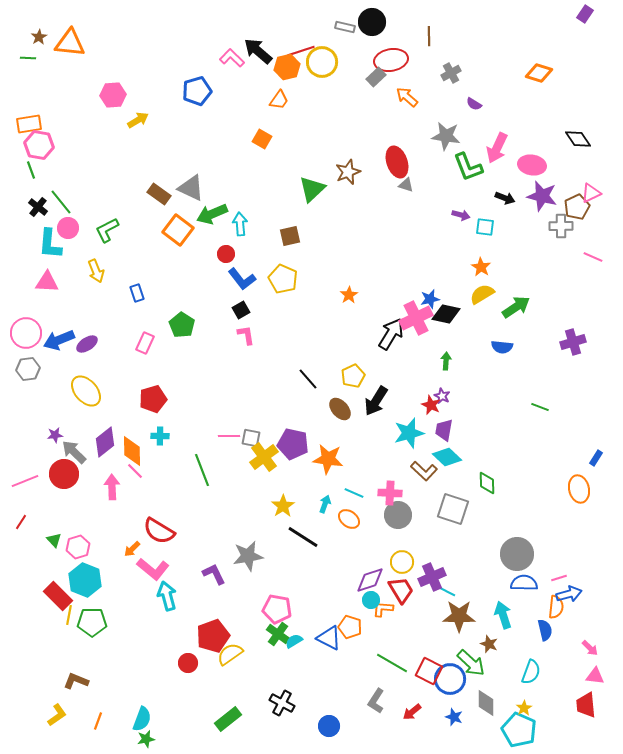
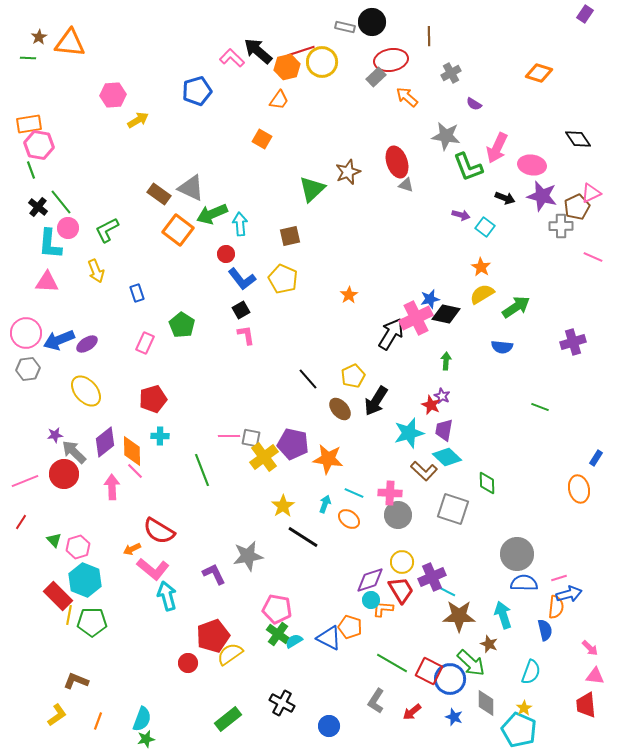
cyan square at (485, 227): rotated 30 degrees clockwise
orange arrow at (132, 549): rotated 18 degrees clockwise
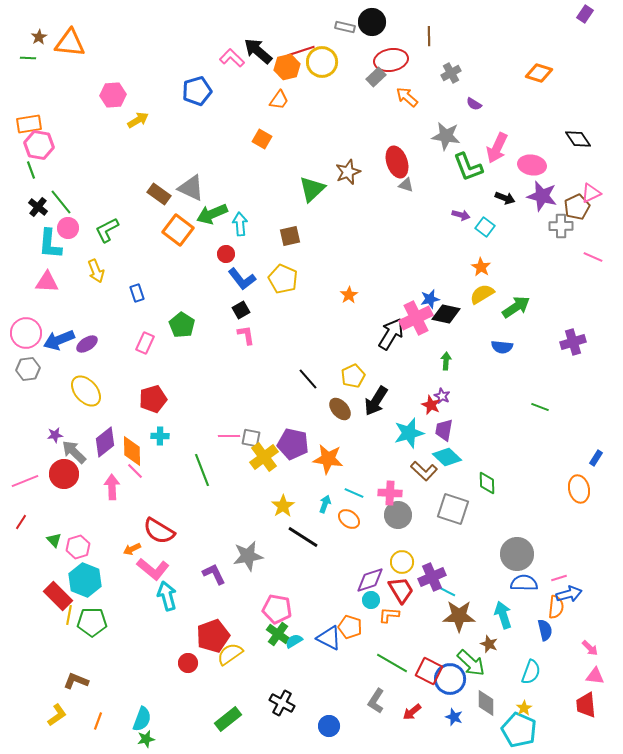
orange L-shape at (383, 609): moved 6 px right, 6 px down
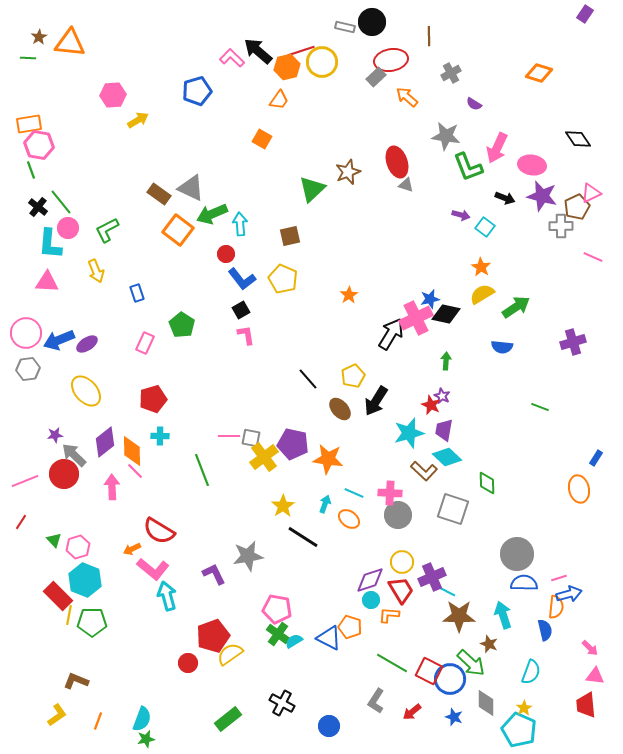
gray arrow at (74, 452): moved 3 px down
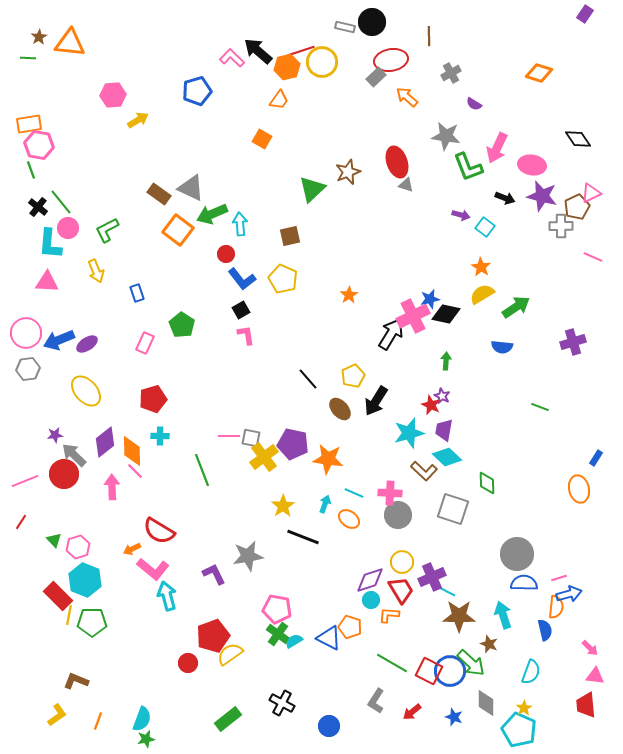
pink cross at (416, 318): moved 3 px left, 2 px up
black line at (303, 537): rotated 12 degrees counterclockwise
blue circle at (450, 679): moved 8 px up
